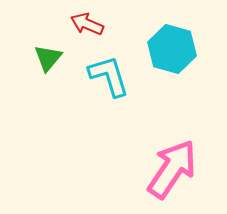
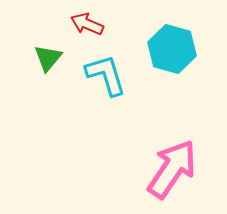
cyan L-shape: moved 3 px left, 1 px up
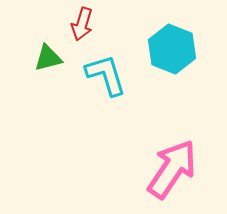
red arrow: moved 5 px left; rotated 96 degrees counterclockwise
cyan hexagon: rotated 6 degrees clockwise
green triangle: rotated 36 degrees clockwise
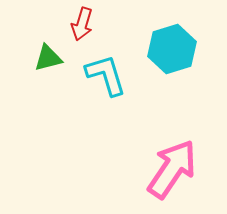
cyan hexagon: rotated 21 degrees clockwise
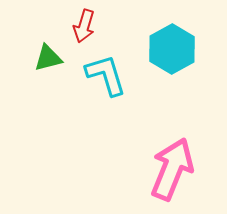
red arrow: moved 2 px right, 2 px down
cyan hexagon: rotated 12 degrees counterclockwise
pink arrow: rotated 12 degrees counterclockwise
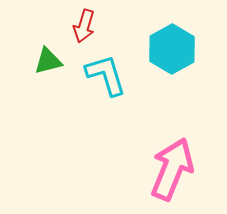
green triangle: moved 3 px down
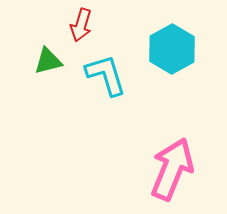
red arrow: moved 3 px left, 1 px up
